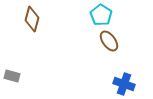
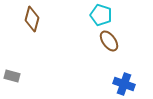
cyan pentagon: rotated 15 degrees counterclockwise
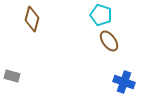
blue cross: moved 2 px up
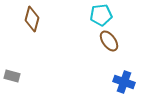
cyan pentagon: rotated 25 degrees counterclockwise
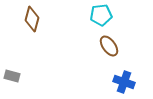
brown ellipse: moved 5 px down
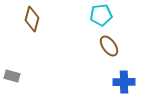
blue cross: rotated 20 degrees counterclockwise
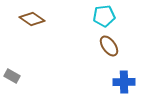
cyan pentagon: moved 3 px right, 1 px down
brown diamond: rotated 70 degrees counterclockwise
gray rectangle: rotated 14 degrees clockwise
